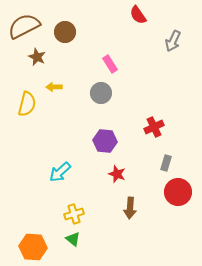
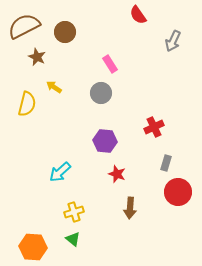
yellow arrow: rotated 35 degrees clockwise
yellow cross: moved 2 px up
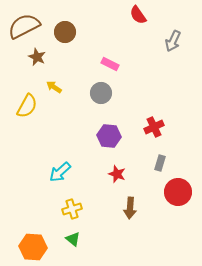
pink rectangle: rotated 30 degrees counterclockwise
yellow semicircle: moved 2 px down; rotated 15 degrees clockwise
purple hexagon: moved 4 px right, 5 px up
gray rectangle: moved 6 px left
yellow cross: moved 2 px left, 3 px up
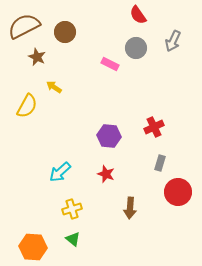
gray circle: moved 35 px right, 45 px up
red star: moved 11 px left
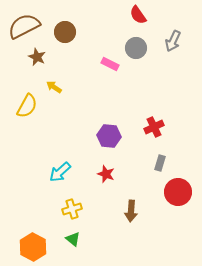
brown arrow: moved 1 px right, 3 px down
orange hexagon: rotated 24 degrees clockwise
